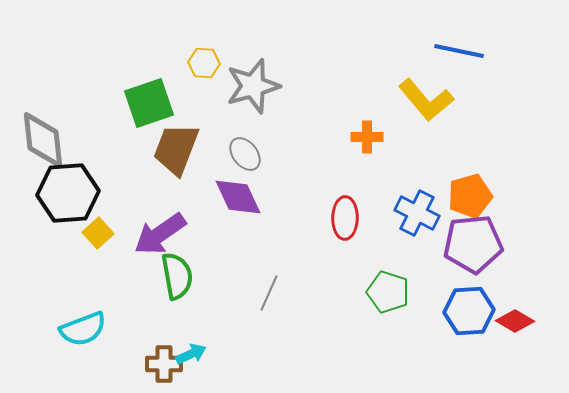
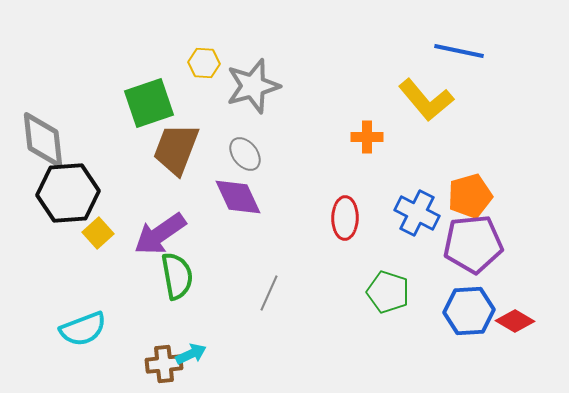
brown cross: rotated 6 degrees counterclockwise
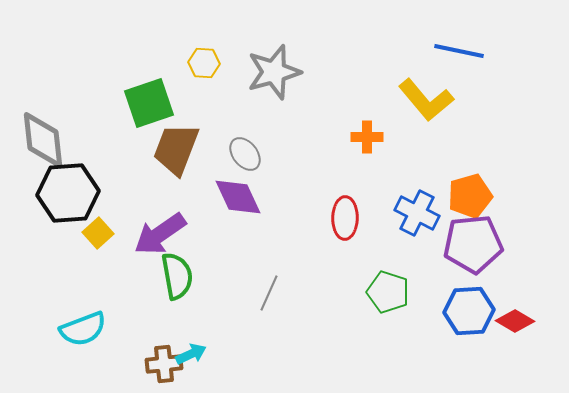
gray star: moved 21 px right, 14 px up
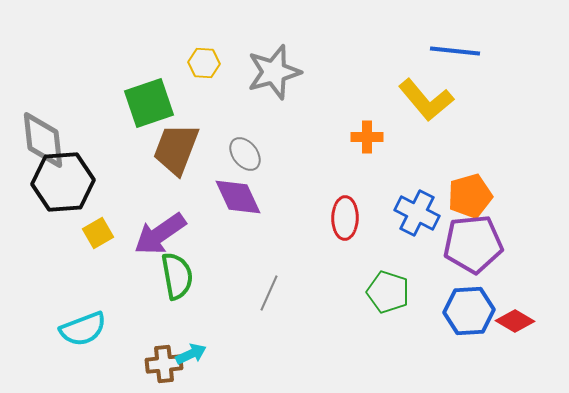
blue line: moved 4 px left; rotated 6 degrees counterclockwise
black hexagon: moved 5 px left, 11 px up
yellow square: rotated 12 degrees clockwise
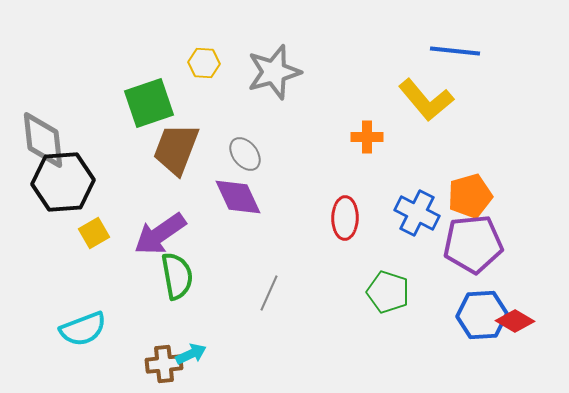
yellow square: moved 4 px left
blue hexagon: moved 13 px right, 4 px down
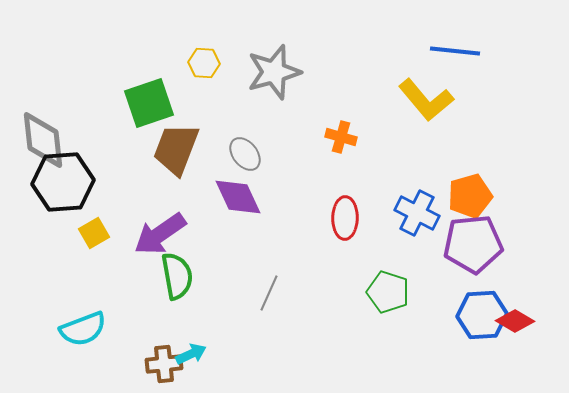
orange cross: moved 26 px left; rotated 16 degrees clockwise
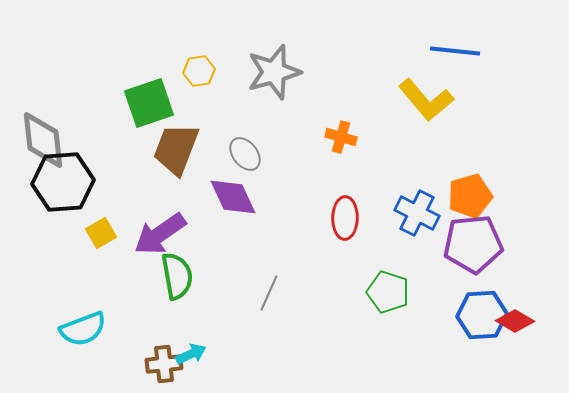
yellow hexagon: moved 5 px left, 8 px down; rotated 12 degrees counterclockwise
purple diamond: moved 5 px left
yellow square: moved 7 px right
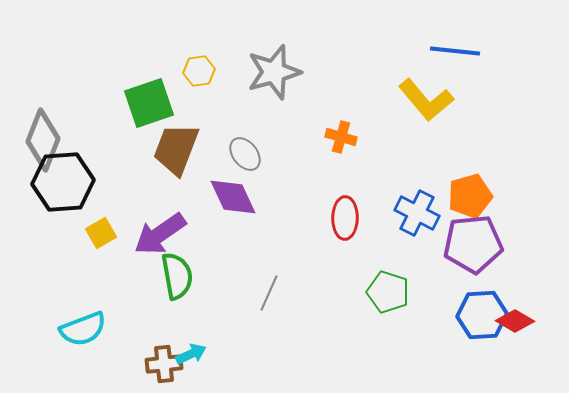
gray diamond: rotated 28 degrees clockwise
